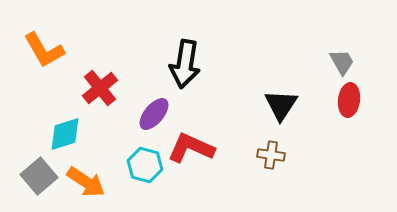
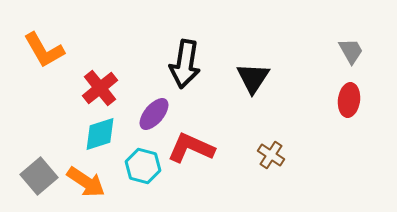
gray trapezoid: moved 9 px right, 11 px up
black triangle: moved 28 px left, 27 px up
cyan diamond: moved 35 px right
brown cross: rotated 24 degrees clockwise
cyan hexagon: moved 2 px left, 1 px down
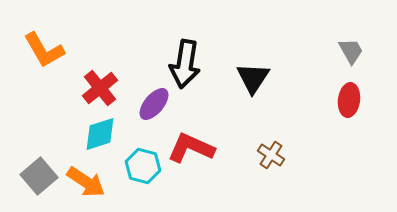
purple ellipse: moved 10 px up
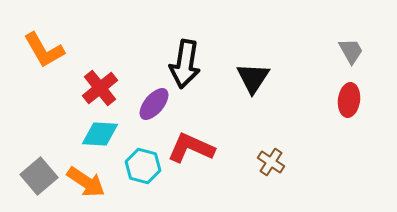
cyan diamond: rotated 21 degrees clockwise
brown cross: moved 7 px down
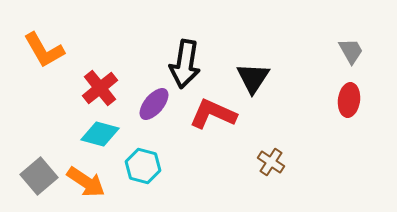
cyan diamond: rotated 12 degrees clockwise
red L-shape: moved 22 px right, 34 px up
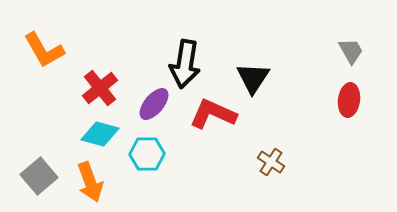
cyan hexagon: moved 4 px right, 12 px up; rotated 16 degrees counterclockwise
orange arrow: moved 4 px right; rotated 36 degrees clockwise
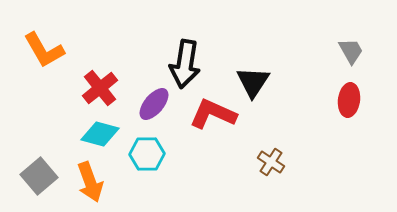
black triangle: moved 4 px down
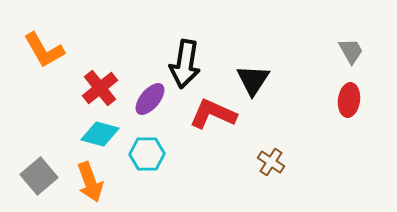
black triangle: moved 2 px up
purple ellipse: moved 4 px left, 5 px up
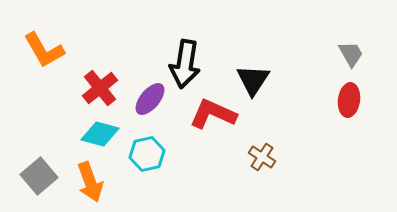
gray trapezoid: moved 3 px down
cyan hexagon: rotated 12 degrees counterclockwise
brown cross: moved 9 px left, 5 px up
